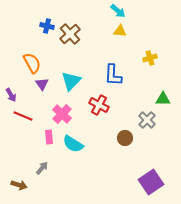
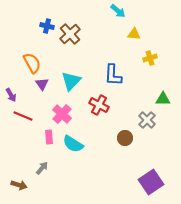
yellow triangle: moved 14 px right, 3 px down
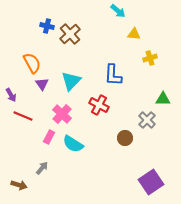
pink rectangle: rotated 32 degrees clockwise
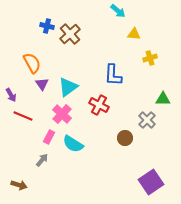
cyan triangle: moved 3 px left, 6 px down; rotated 10 degrees clockwise
gray arrow: moved 8 px up
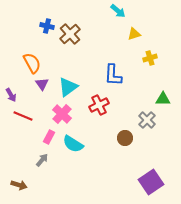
yellow triangle: rotated 24 degrees counterclockwise
red cross: rotated 36 degrees clockwise
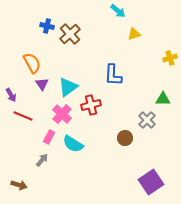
yellow cross: moved 20 px right
red cross: moved 8 px left; rotated 12 degrees clockwise
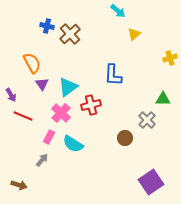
yellow triangle: rotated 24 degrees counterclockwise
pink cross: moved 1 px left, 1 px up
